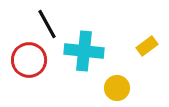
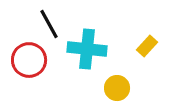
black line: moved 2 px right
yellow rectangle: rotated 10 degrees counterclockwise
cyan cross: moved 3 px right, 2 px up
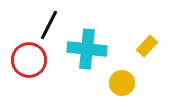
black line: moved 1 px down; rotated 56 degrees clockwise
yellow circle: moved 5 px right, 5 px up
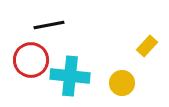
black line: rotated 52 degrees clockwise
cyan cross: moved 17 px left, 27 px down
red circle: moved 2 px right
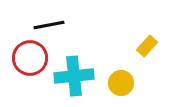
red circle: moved 1 px left, 2 px up
cyan cross: moved 4 px right; rotated 12 degrees counterclockwise
yellow circle: moved 1 px left
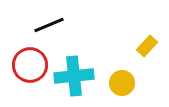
black line: rotated 12 degrees counterclockwise
red circle: moved 7 px down
yellow circle: moved 1 px right
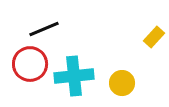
black line: moved 5 px left, 4 px down
yellow rectangle: moved 7 px right, 9 px up
red circle: moved 1 px up
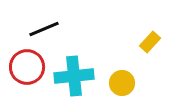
yellow rectangle: moved 4 px left, 5 px down
red circle: moved 3 px left, 3 px down
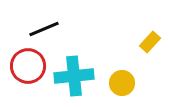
red circle: moved 1 px right, 1 px up
